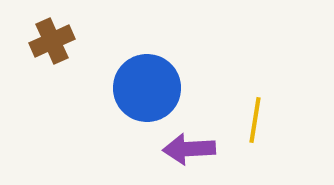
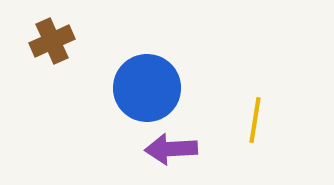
purple arrow: moved 18 px left
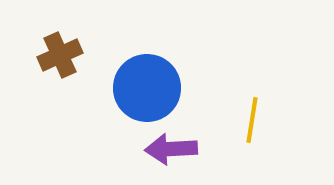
brown cross: moved 8 px right, 14 px down
yellow line: moved 3 px left
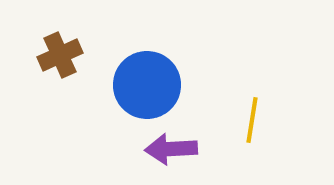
blue circle: moved 3 px up
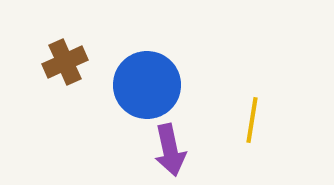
brown cross: moved 5 px right, 7 px down
purple arrow: moved 1 px left, 1 px down; rotated 99 degrees counterclockwise
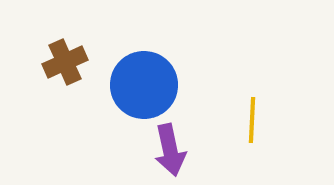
blue circle: moved 3 px left
yellow line: rotated 6 degrees counterclockwise
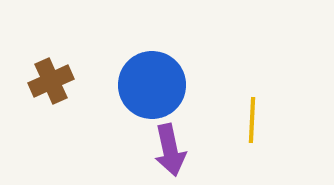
brown cross: moved 14 px left, 19 px down
blue circle: moved 8 px right
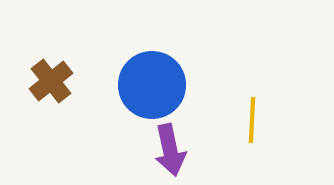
brown cross: rotated 15 degrees counterclockwise
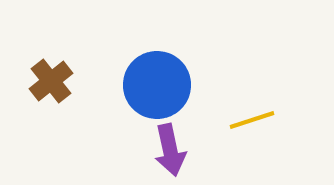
blue circle: moved 5 px right
yellow line: rotated 69 degrees clockwise
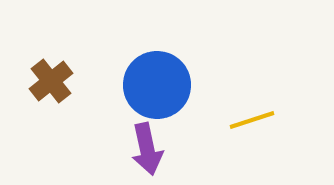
purple arrow: moved 23 px left, 1 px up
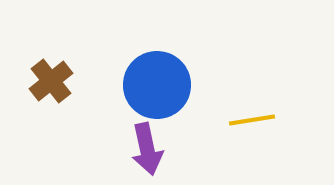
yellow line: rotated 9 degrees clockwise
